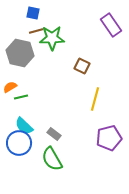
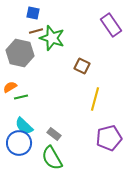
green star: rotated 20 degrees clockwise
green semicircle: moved 1 px up
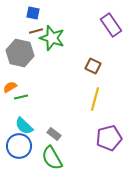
brown square: moved 11 px right
blue circle: moved 3 px down
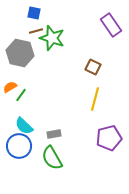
blue square: moved 1 px right
brown square: moved 1 px down
green line: moved 2 px up; rotated 40 degrees counterclockwise
gray rectangle: rotated 48 degrees counterclockwise
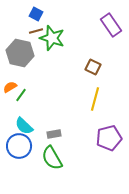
blue square: moved 2 px right, 1 px down; rotated 16 degrees clockwise
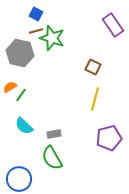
purple rectangle: moved 2 px right
blue circle: moved 33 px down
